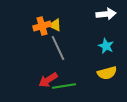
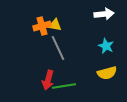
white arrow: moved 2 px left
yellow triangle: rotated 16 degrees counterclockwise
red arrow: rotated 42 degrees counterclockwise
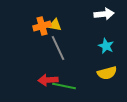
red arrow: rotated 72 degrees clockwise
green line: rotated 20 degrees clockwise
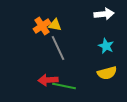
orange cross: rotated 18 degrees counterclockwise
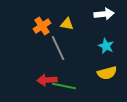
yellow triangle: moved 12 px right, 1 px up
red arrow: moved 1 px left
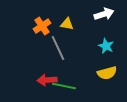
white arrow: rotated 12 degrees counterclockwise
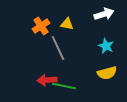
orange cross: moved 1 px left
